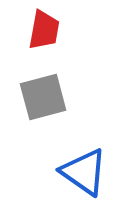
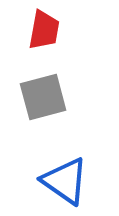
blue triangle: moved 19 px left, 9 px down
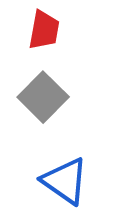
gray square: rotated 30 degrees counterclockwise
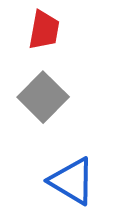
blue triangle: moved 7 px right; rotated 4 degrees counterclockwise
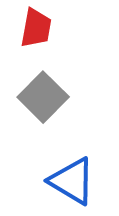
red trapezoid: moved 8 px left, 2 px up
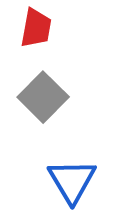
blue triangle: rotated 28 degrees clockwise
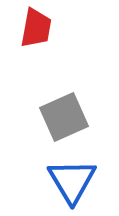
gray square: moved 21 px right, 20 px down; rotated 21 degrees clockwise
